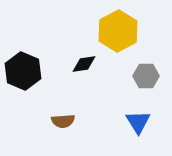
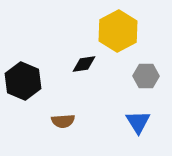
black hexagon: moved 10 px down
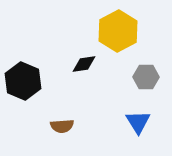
gray hexagon: moved 1 px down
brown semicircle: moved 1 px left, 5 px down
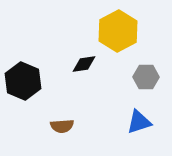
blue triangle: moved 1 px right; rotated 44 degrees clockwise
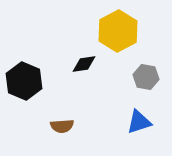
gray hexagon: rotated 10 degrees clockwise
black hexagon: moved 1 px right
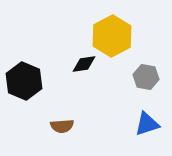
yellow hexagon: moved 6 px left, 5 px down
blue triangle: moved 8 px right, 2 px down
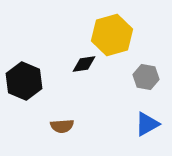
yellow hexagon: moved 1 px up; rotated 12 degrees clockwise
blue triangle: rotated 12 degrees counterclockwise
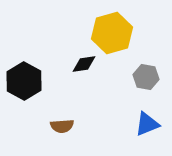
yellow hexagon: moved 2 px up
black hexagon: rotated 6 degrees clockwise
blue triangle: rotated 8 degrees clockwise
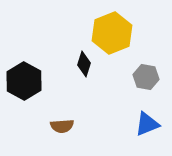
yellow hexagon: rotated 6 degrees counterclockwise
black diamond: rotated 65 degrees counterclockwise
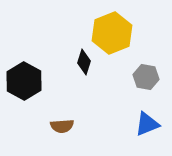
black diamond: moved 2 px up
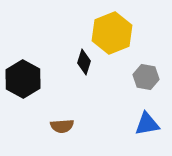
black hexagon: moved 1 px left, 2 px up
blue triangle: rotated 12 degrees clockwise
